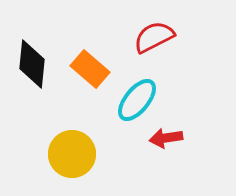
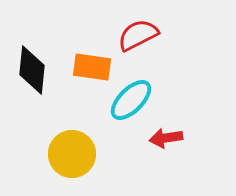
red semicircle: moved 16 px left, 2 px up
black diamond: moved 6 px down
orange rectangle: moved 2 px right, 2 px up; rotated 33 degrees counterclockwise
cyan ellipse: moved 6 px left; rotated 6 degrees clockwise
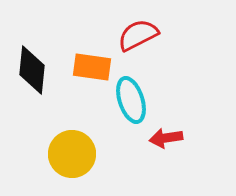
cyan ellipse: rotated 63 degrees counterclockwise
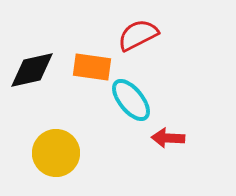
black diamond: rotated 72 degrees clockwise
cyan ellipse: rotated 21 degrees counterclockwise
red arrow: moved 2 px right; rotated 12 degrees clockwise
yellow circle: moved 16 px left, 1 px up
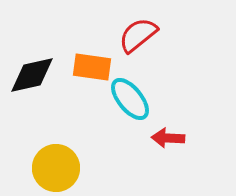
red semicircle: rotated 12 degrees counterclockwise
black diamond: moved 5 px down
cyan ellipse: moved 1 px left, 1 px up
yellow circle: moved 15 px down
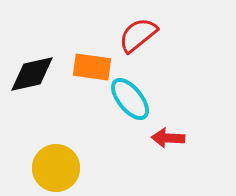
black diamond: moved 1 px up
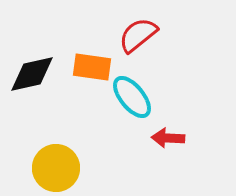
cyan ellipse: moved 2 px right, 2 px up
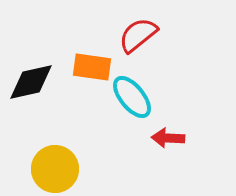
black diamond: moved 1 px left, 8 px down
yellow circle: moved 1 px left, 1 px down
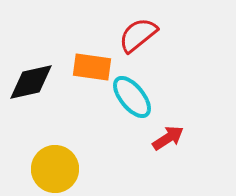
red arrow: rotated 144 degrees clockwise
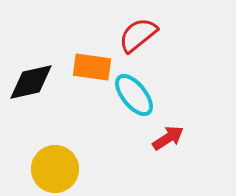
cyan ellipse: moved 2 px right, 2 px up
